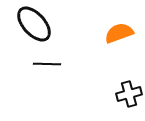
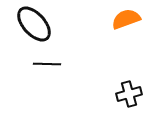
orange semicircle: moved 7 px right, 14 px up
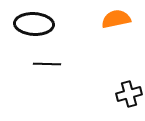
orange semicircle: moved 10 px left; rotated 8 degrees clockwise
black ellipse: rotated 45 degrees counterclockwise
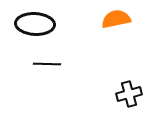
black ellipse: moved 1 px right
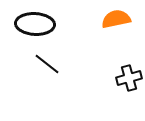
black line: rotated 36 degrees clockwise
black cross: moved 16 px up
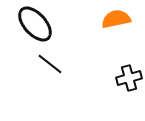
black ellipse: rotated 45 degrees clockwise
black line: moved 3 px right
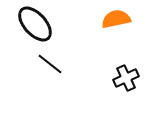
black cross: moved 3 px left; rotated 10 degrees counterclockwise
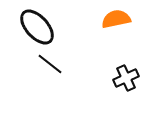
black ellipse: moved 2 px right, 3 px down
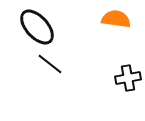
orange semicircle: rotated 20 degrees clockwise
black cross: moved 2 px right; rotated 15 degrees clockwise
